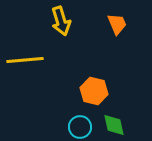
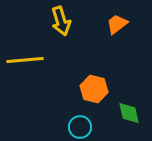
orange trapezoid: rotated 105 degrees counterclockwise
orange hexagon: moved 2 px up
green diamond: moved 15 px right, 12 px up
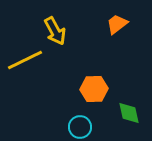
yellow arrow: moved 6 px left, 10 px down; rotated 12 degrees counterclockwise
yellow line: rotated 21 degrees counterclockwise
orange hexagon: rotated 16 degrees counterclockwise
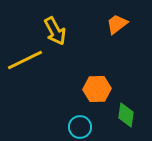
orange hexagon: moved 3 px right
green diamond: moved 3 px left, 2 px down; rotated 20 degrees clockwise
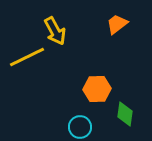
yellow line: moved 2 px right, 3 px up
green diamond: moved 1 px left, 1 px up
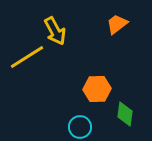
yellow line: rotated 6 degrees counterclockwise
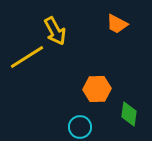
orange trapezoid: rotated 115 degrees counterclockwise
green diamond: moved 4 px right
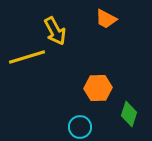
orange trapezoid: moved 11 px left, 5 px up
yellow line: rotated 15 degrees clockwise
orange hexagon: moved 1 px right, 1 px up
green diamond: rotated 10 degrees clockwise
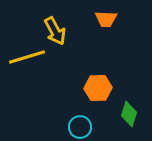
orange trapezoid: rotated 25 degrees counterclockwise
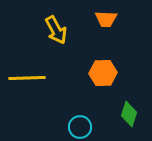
yellow arrow: moved 1 px right, 1 px up
yellow line: moved 21 px down; rotated 15 degrees clockwise
orange hexagon: moved 5 px right, 15 px up
